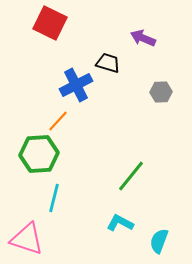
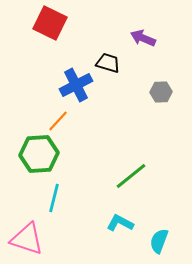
green line: rotated 12 degrees clockwise
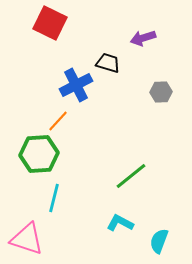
purple arrow: rotated 40 degrees counterclockwise
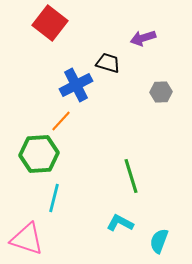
red square: rotated 12 degrees clockwise
orange line: moved 3 px right
green line: rotated 68 degrees counterclockwise
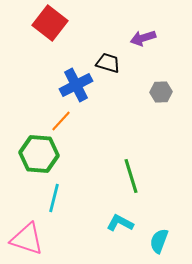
green hexagon: rotated 9 degrees clockwise
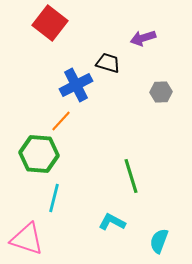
cyan L-shape: moved 8 px left, 1 px up
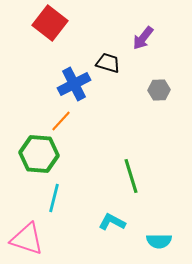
purple arrow: rotated 35 degrees counterclockwise
blue cross: moved 2 px left, 1 px up
gray hexagon: moved 2 px left, 2 px up
cyan semicircle: rotated 110 degrees counterclockwise
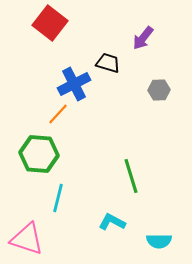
orange line: moved 3 px left, 7 px up
cyan line: moved 4 px right
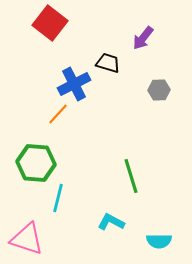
green hexagon: moved 3 px left, 9 px down
cyan L-shape: moved 1 px left
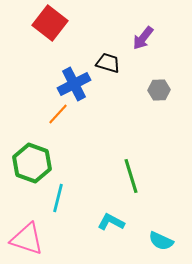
green hexagon: moved 4 px left; rotated 15 degrees clockwise
cyan semicircle: moved 2 px right; rotated 25 degrees clockwise
